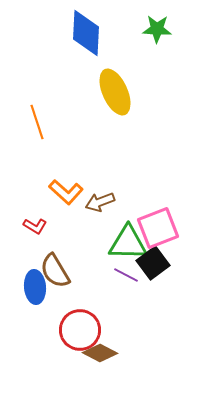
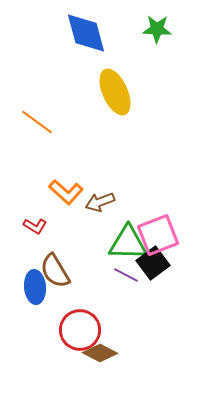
blue diamond: rotated 18 degrees counterclockwise
orange line: rotated 36 degrees counterclockwise
pink square: moved 7 px down
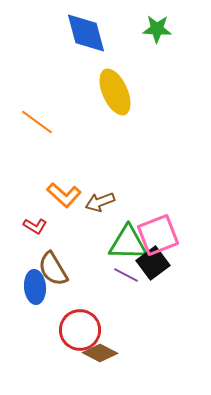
orange L-shape: moved 2 px left, 3 px down
brown semicircle: moved 2 px left, 2 px up
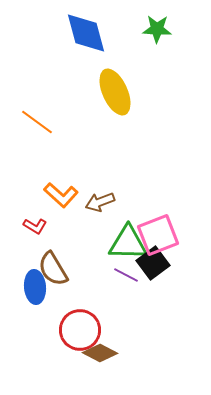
orange L-shape: moved 3 px left
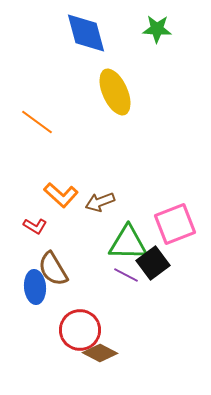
pink square: moved 17 px right, 11 px up
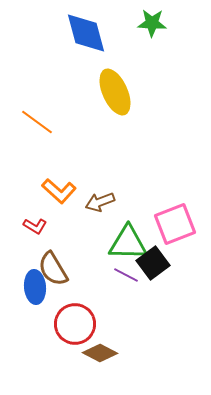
green star: moved 5 px left, 6 px up
orange L-shape: moved 2 px left, 4 px up
red circle: moved 5 px left, 6 px up
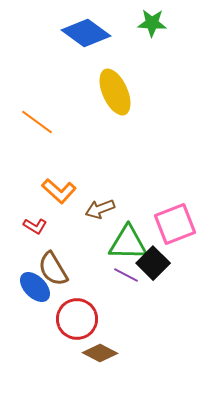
blue diamond: rotated 39 degrees counterclockwise
brown arrow: moved 7 px down
black square: rotated 8 degrees counterclockwise
blue ellipse: rotated 40 degrees counterclockwise
red circle: moved 2 px right, 5 px up
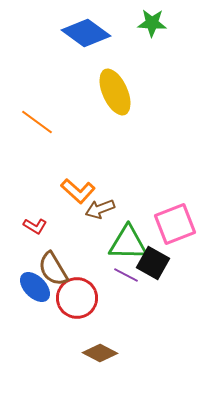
orange L-shape: moved 19 px right
black square: rotated 16 degrees counterclockwise
red circle: moved 21 px up
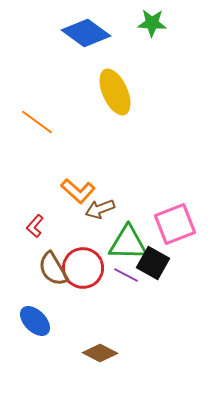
red L-shape: rotated 100 degrees clockwise
blue ellipse: moved 34 px down
red circle: moved 6 px right, 30 px up
